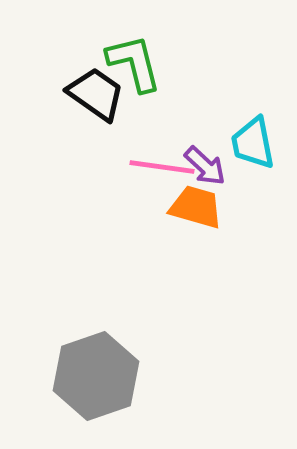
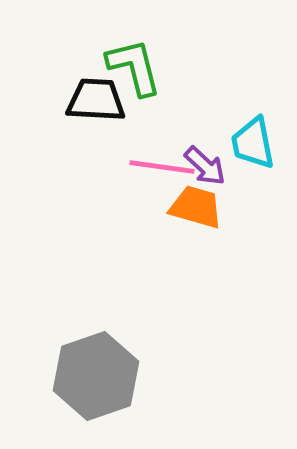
green L-shape: moved 4 px down
black trapezoid: moved 6 px down; rotated 32 degrees counterclockwise
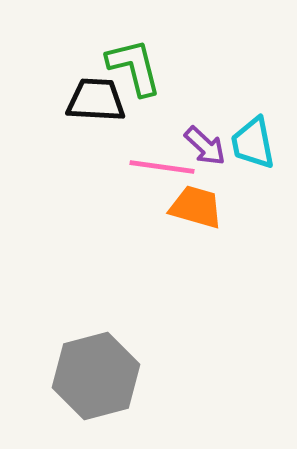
purple arrow: moved 20 px up
gray hexagon: rotated 4 degrees clockwise
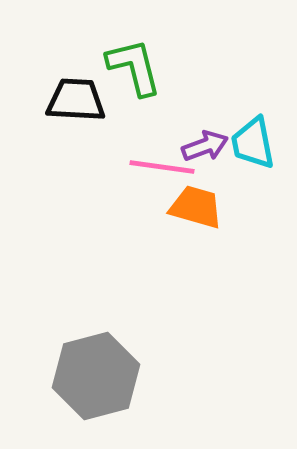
black trapezoid: moved 20 px left
purple arrow: rotated 63 degrees counterclockwise
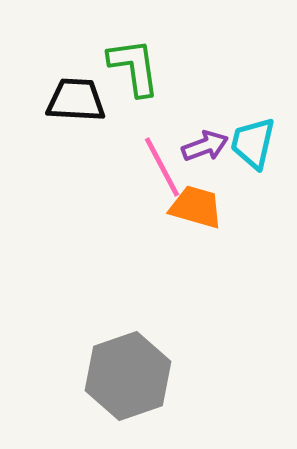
green L-shape: rotated 6 degrees clockwise
cyan trapezoid: rotated 24 degrees clockwise
pink line: rotated 54 degrees clockwise
gray hexagon: moved 32 px right; rotated 4 degrees counterclockwise
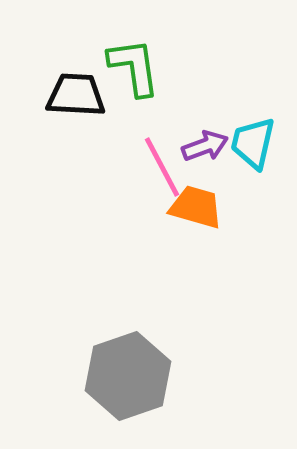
black trapezoid: moved 5 px up
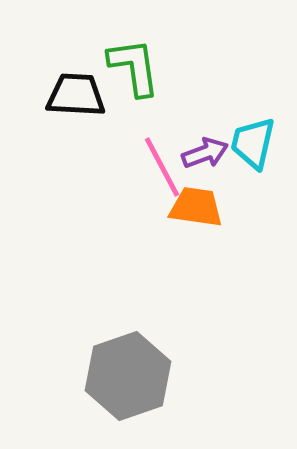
purple arrow: moved 7 px down
orange trapezoid: rotated 8 degrees counterclockwise
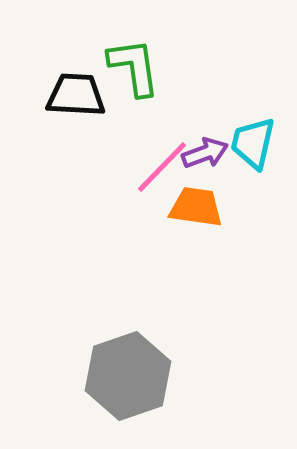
pink line: rotated 72 degrees clockwise
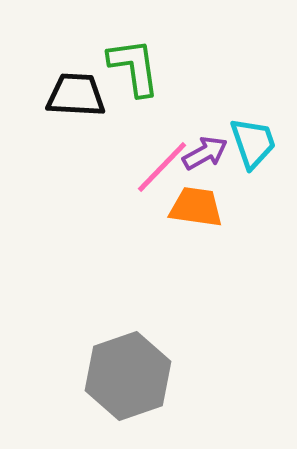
cyan trapezoid: rotated 148 degrees clockwise
purple arrow: rotated 9 degrees counterclockwise
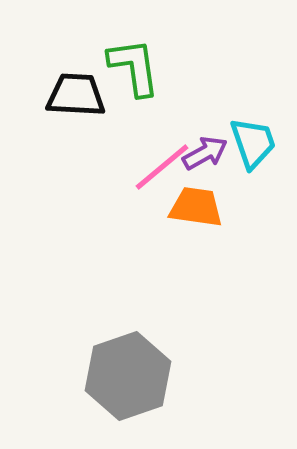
pink line: rotated 6 degrees clockwise
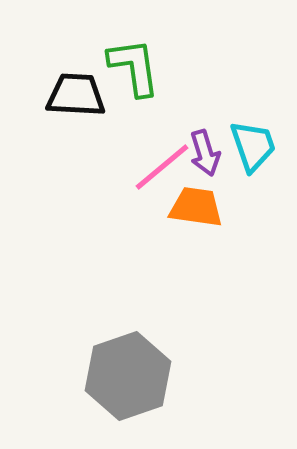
cyan trapezoid: moved 3 px down
purple arrow: rotated 102 degrees clockwise
